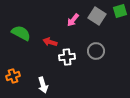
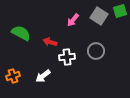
gray square: moved 2 px right
white arrow: moved 9 px up; rotated 70 degrees clockwise
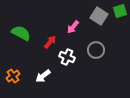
pink arrow: moved 7 px down
red arrow: rotated 112 degrees clockwise
gray circle: moved 1 px up
white cross: rotated 28 degrees clockwise
orange cross: rotated 16 degrees counterclockwise
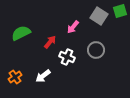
green semicircle: rotated 54 degrees counterclockwise
orange cross: moved 2 px right, 1 px down
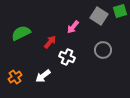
gray circle: moved 7 px right
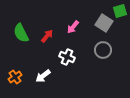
gray square: moved 5 px right, 7 px down
green semicircle: rotated 90 degrees counterclockwise
red arrow: moved 3 px left, 6 px up
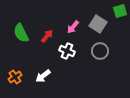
gray square: moved 6 px left, 1 px down
gray circle: moved 3 px left, 1 px down
white cross: moved 6 px up
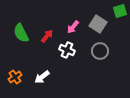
white cross: moved 1 px up
white arrow: moved 1 px left, 1 px down
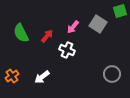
gray circle: moved 12 px right, 23 px down
orange cross: moved 3 px left, 1 px up
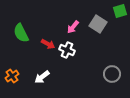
red arrow: moved 1 px right, 8 px down; rotated 80 degrees clockwise
